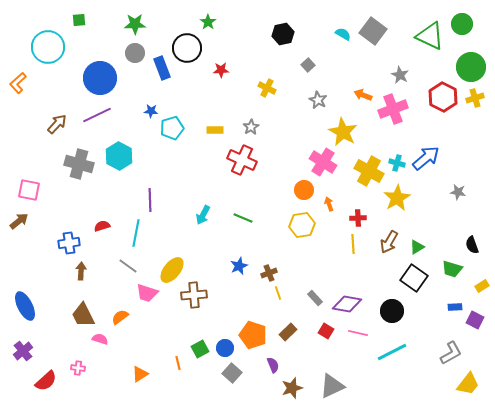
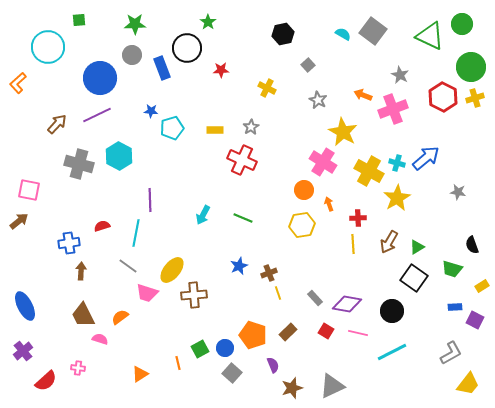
gray circle at (135, 53): moved 3 px left, 2 px down
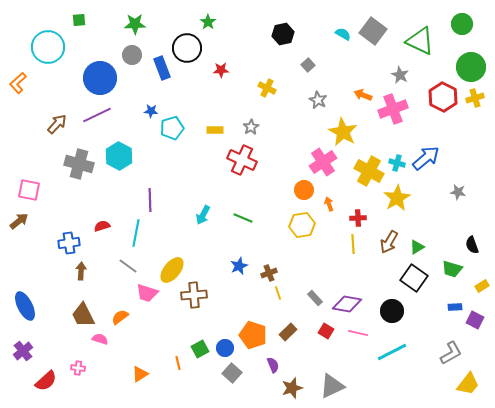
green triangle at (430, 36): moved 10 px left, 5 px down
pink cross at (323, 162): rotated 24 degrees clockwise
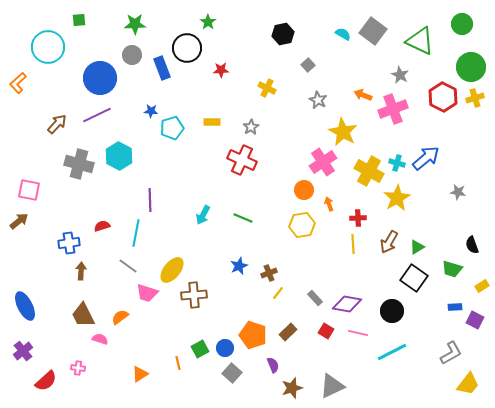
yellow rectangle at (215, 130): moved 3 px left, 8 px up
yellow line at (278, 293): rotated 56 degrees clockwise
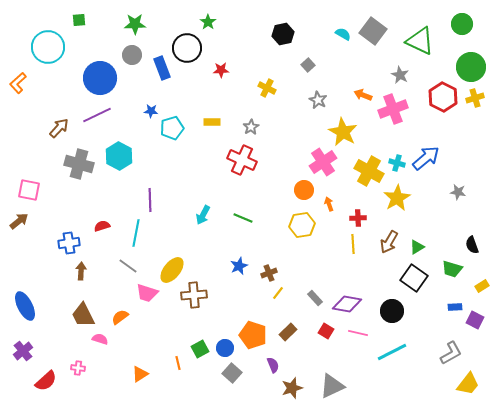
brown arrow at (57, 124): moved 2 px right, 4 px down
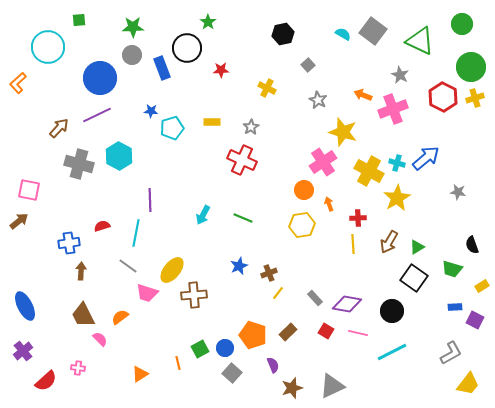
green star at (135, 24): moved 2 px left, 3 px down
yellow star at (343, 132): rotated 12 degrees counterclockwise
pink semicircle at (100, 339): rotated 28 degrees clockwise
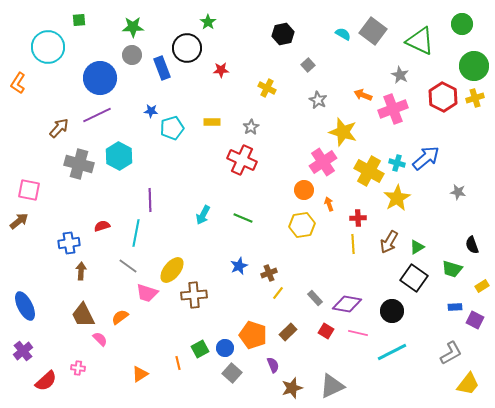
green circle at (471, 67): moved 3 px right, 1 px up
orange L-shape at (18, 83): rotated 15 degrees counterclockwise
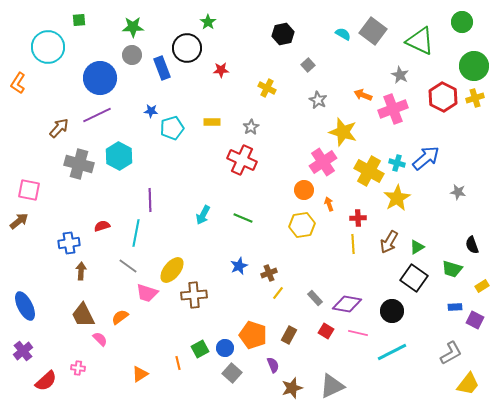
green circle at (462, 24): moved 2 px up
brown rectangle at (288, 332): moved 1 px right, 3 px down; rotated 18 degrees counterclockwise
